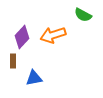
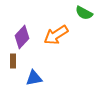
green semicircle: moved 1 px right, 2 px up
orange arrow: moved 3 px right; rotated 15 degrees counterclockwise
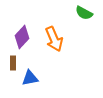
orange arrow: moved 2 px left, 4 px down; rotated 80 degrees counterclockwise
brown rectangle: moved 2 px down
blue triangle: moved 4 px left
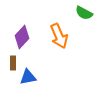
orange arrow: moved 5 px right, 3 px up
blue triangle: moved 2 px left, 1 px up
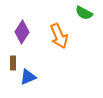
purple diamond: moved 5 px up; rotated 10 degrees counterclockwise
blue triangle: rotated 12 degrees counterclockwise
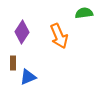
green semicircle: rotated 144 degrees clockwise
